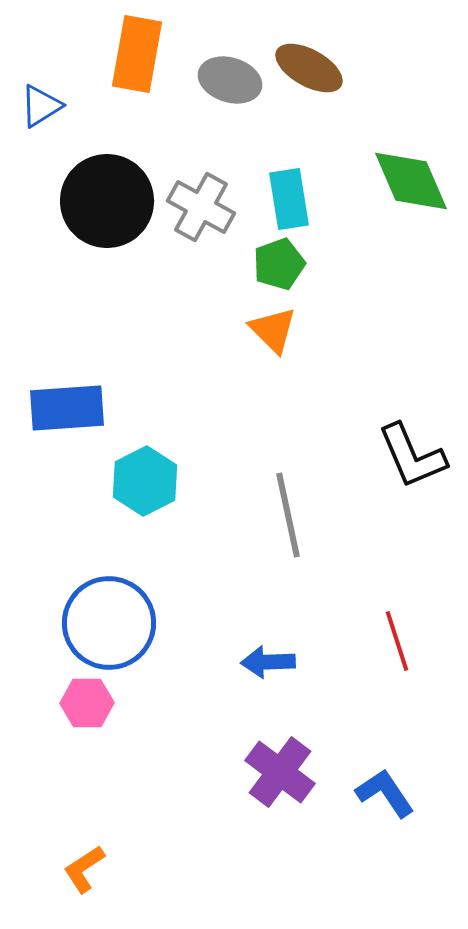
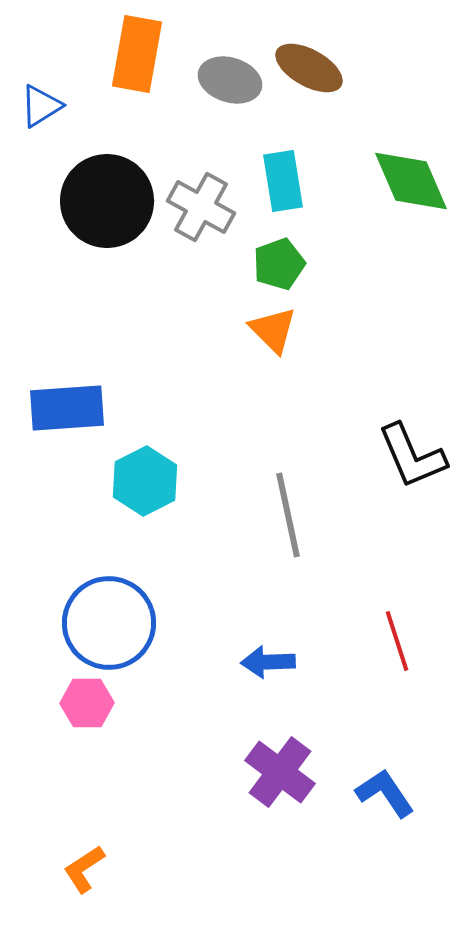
cyan rectangle: moved 6 px left, 18 px up
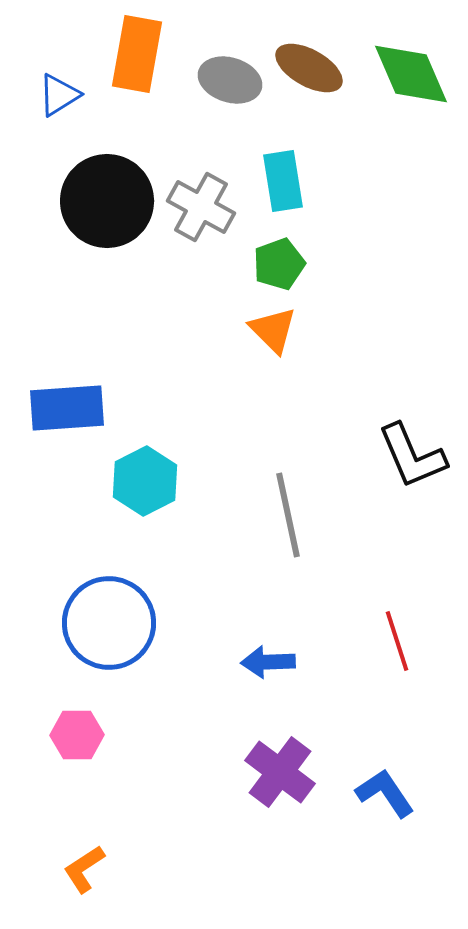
blue triangle: moved 18 px right, 11 px up
green diamond: moved 107 px up
pink hexagon: moved 10 px left, 32 px down
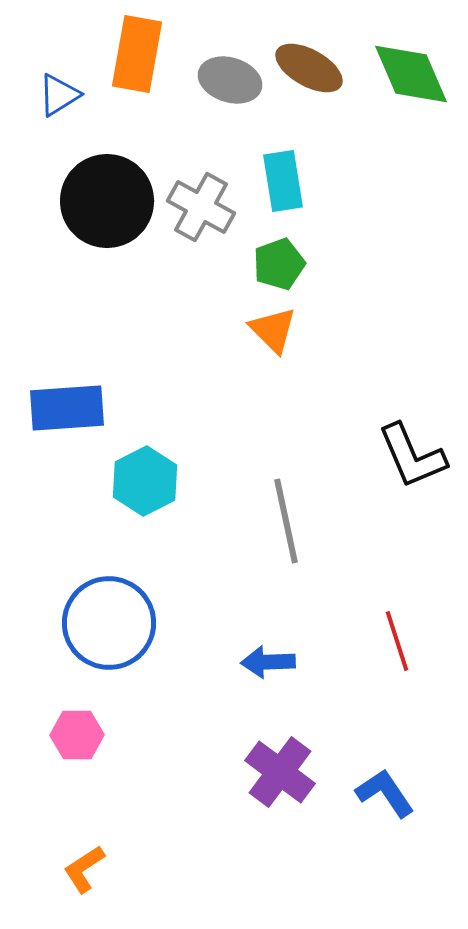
gray line: moved 2 px left, 6 px down
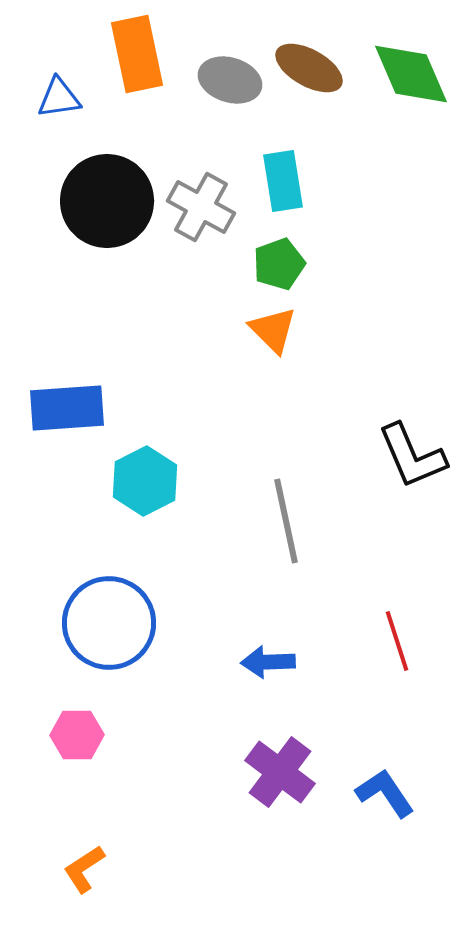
orange rectangle: rotated 22 degrees counterclockwise
blue triangle: moved 3 px down; rotated 24 degrees clockwise
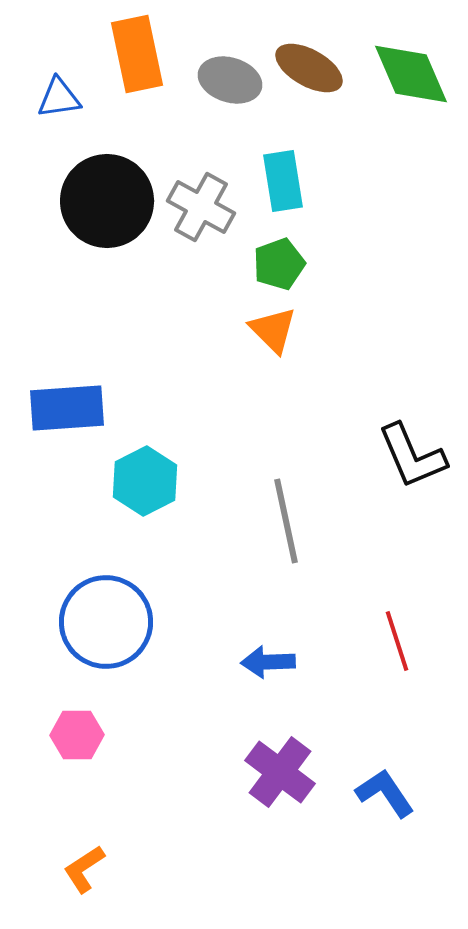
blue circle: moved 3 px left, 1 px up
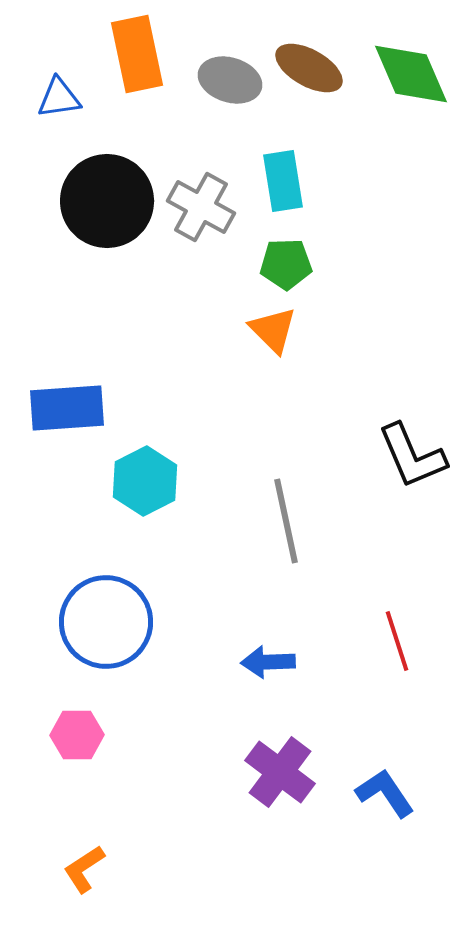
green pentagon: moved 7 px right; rotated 18 degrees clockwise
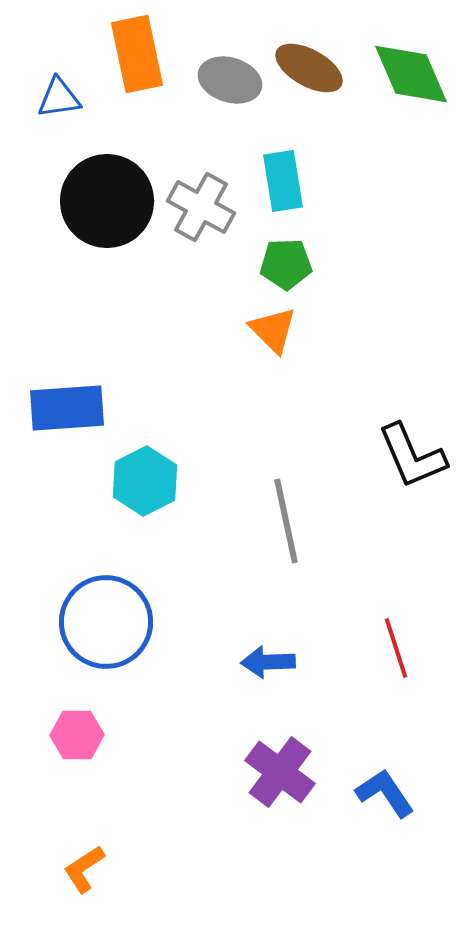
red line: moved 1 px left, 7 px down
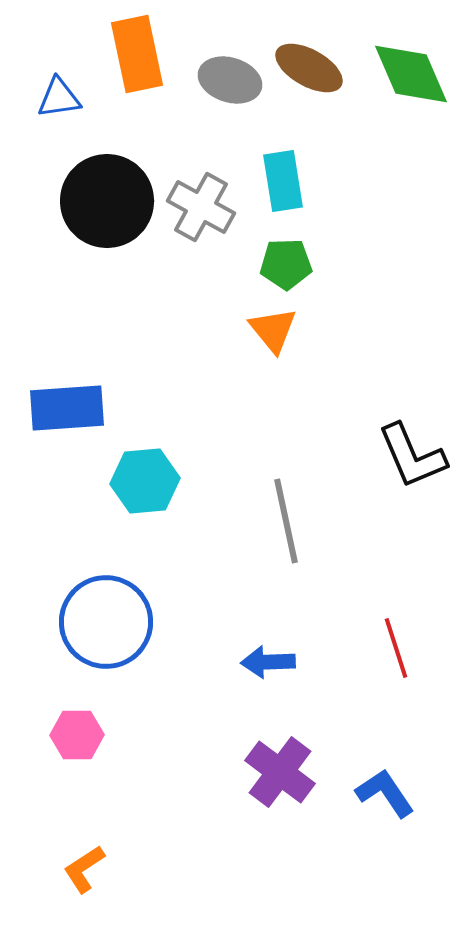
orange triangle: rotated 6 degrees clockwise
cyan hexagon: rotated 22 degrees clockwise
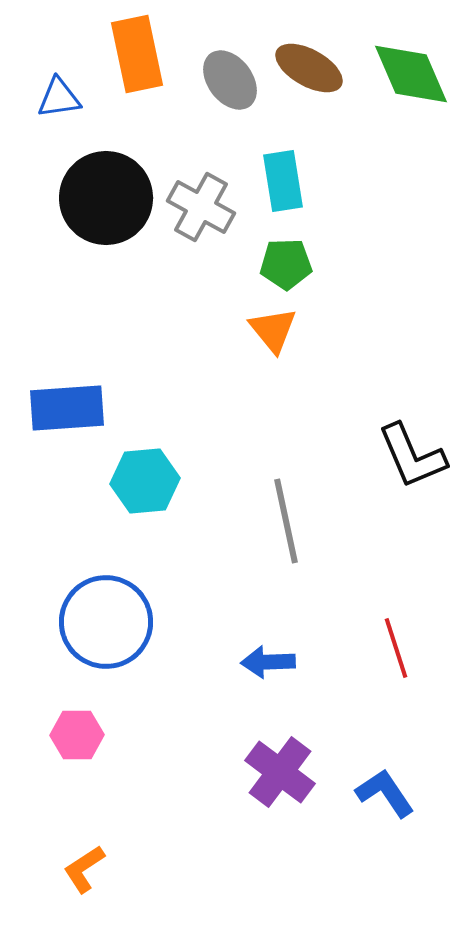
gray ellipse: rotated 36 degrees clockwise
black circle: moved 1 px left, 3 px up
